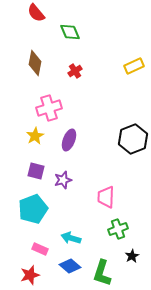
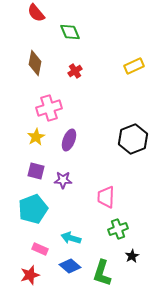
yellow star: moved 1 px right, 1 px down
purple star: rotated 18 degrees clockwise
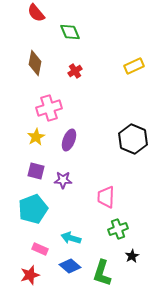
black hexagon: rotated 16 degrees counterclockwise
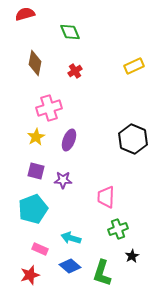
red semicircle: moved 11 px left, 1 px down; rotated 114 degrees clockwise
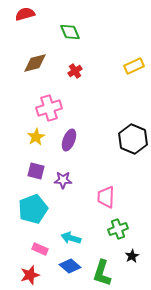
brown diamond: rotated 65 degrees clockwise
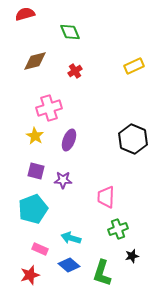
brown diamond: moved 2 px up
yellow star: moved 1 px left, 1 px up; rotated 12 degrees counterclockwise
black star: rotated 16 degrees clockwise
blue diamond: moved 1 px left, 1 px up
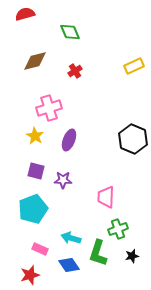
blue diamond: rotated 15 degrees clockwise
green L-shape: moved 4 px left, 20 px up
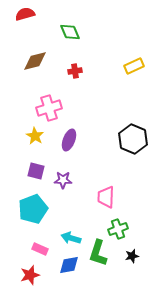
red cross: rotated 24 degrees clockwise
blue diamond: rotated 65 degrees counterclockwise
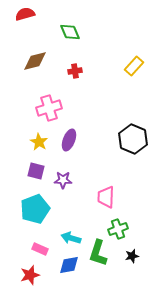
yellow rectangle: rotated 24 degrees counterclockwise
yellow star: moved 4 px right, 6 px down
cyan pentagon: moved 2 px right
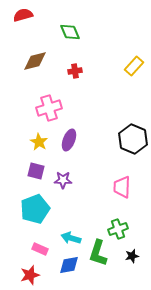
red semicircle: moved 2 px left, 1 px down
pink trapezoid: moved 16 px right, 10 px up
